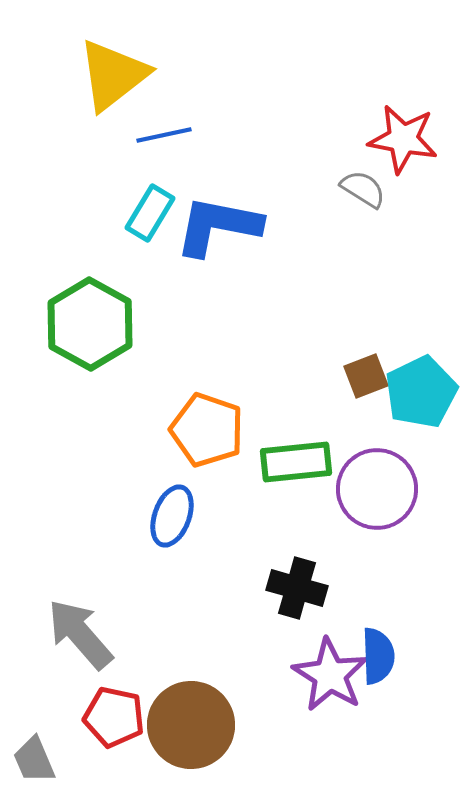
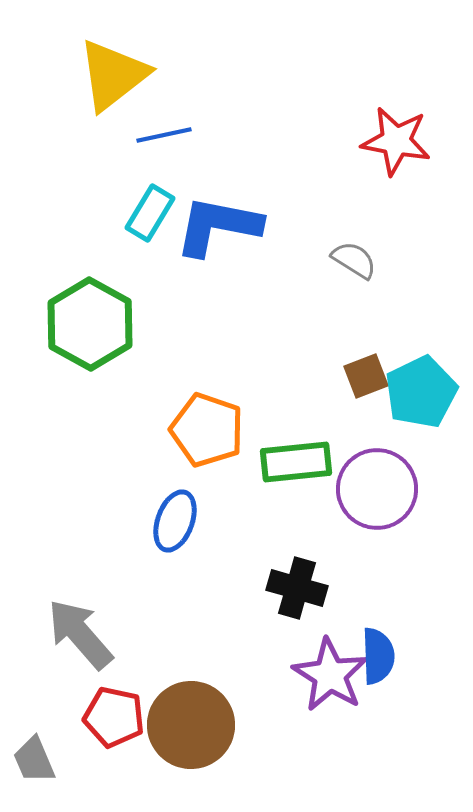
red star: moved 7 px left, 2 px down
gray semicircle: moved 9 px left, 71 px down
blue ellipse: moved 3 px right, 5 px down
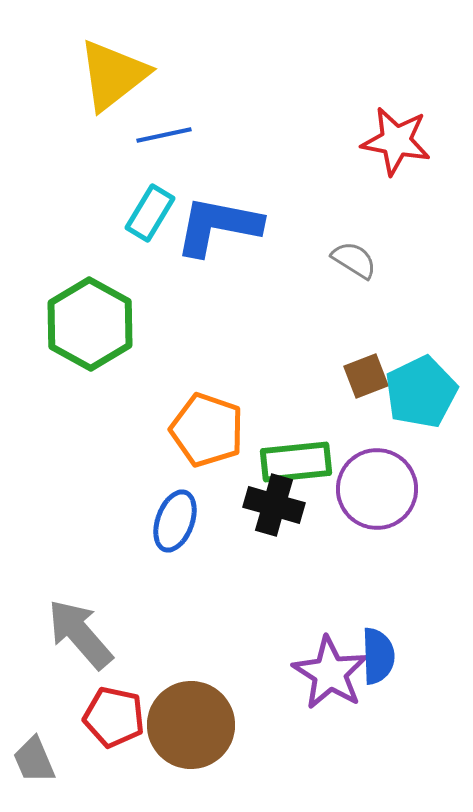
black cross: moved 23 px left, 83 px up
purple star: moved 2 px up
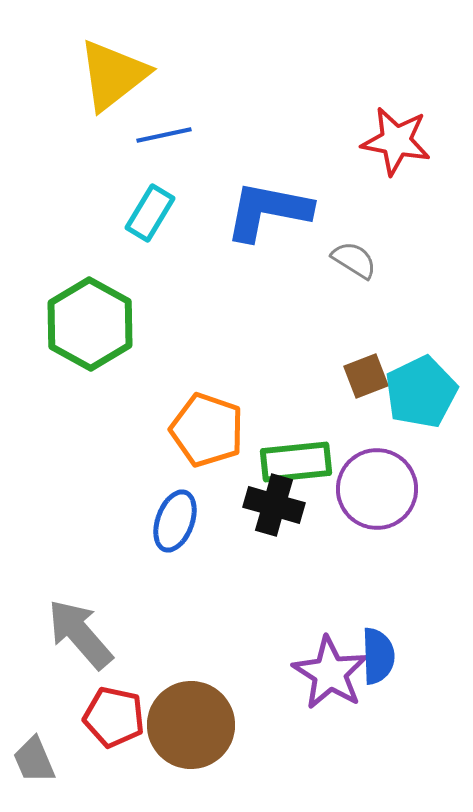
blue L-shape: moved 50 px right, 15 px up
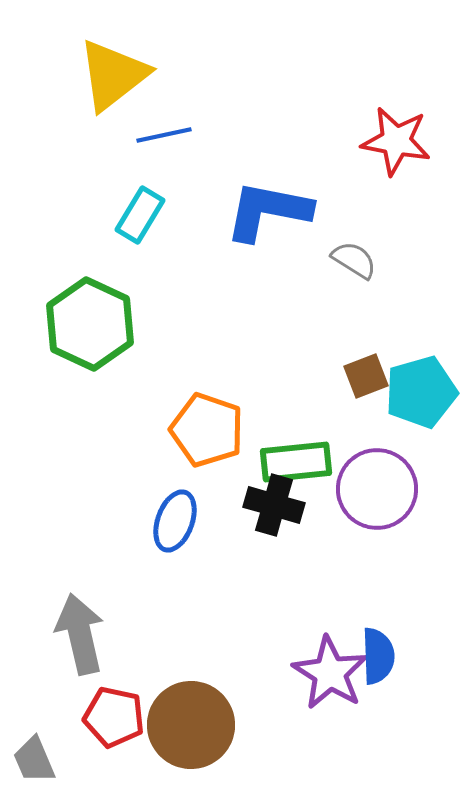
cyan rectangle: moved 10 px left, 2 px down
green hexagon: rotated 4 degrees counterclockwise
cyan pentagon: rotated 10 degrees clockwise
gray arrow: rotated 28 degrees clockwise
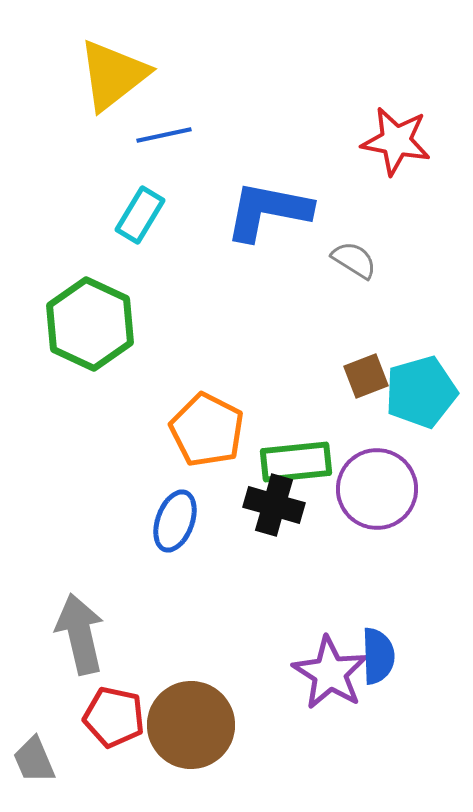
orange pentagon: rotated 8 degrees clockwise
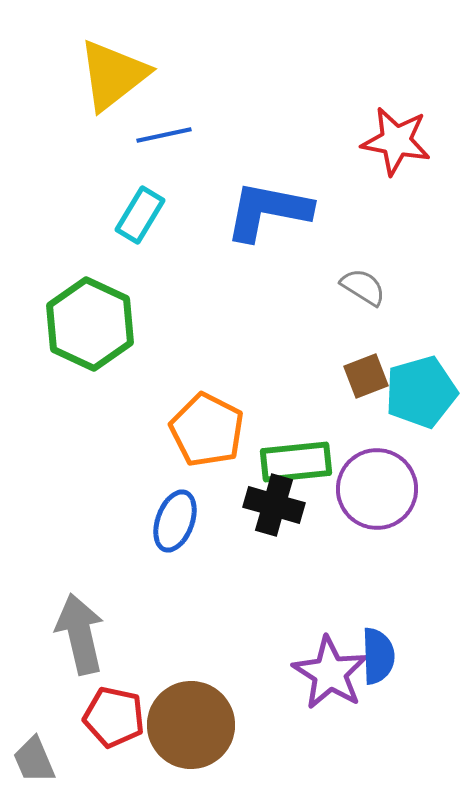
gray semicircle: moved 9 px right, 27 px down
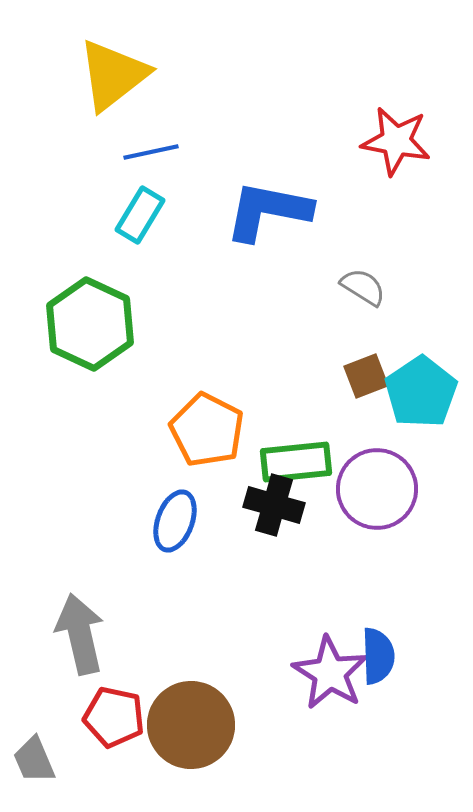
blue line: moved 13 px left, 17 px down
cyan pentagon: rotated 18 degrees counterclockwise
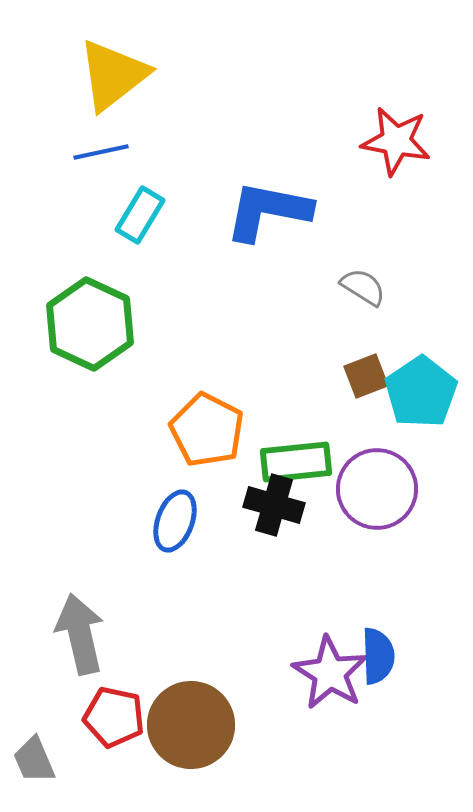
blue line: moved 50 px left
